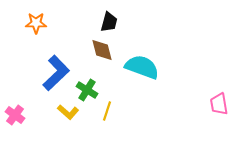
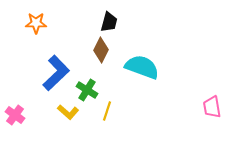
brown diamond: moved 1 px left; rotated 40 degrees clockwise
pink trapezoid: moved 7 px left, 3 px down
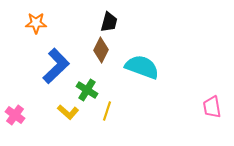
blue L-shape: moved 7 px up
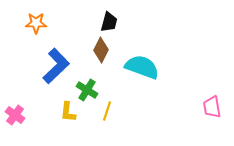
yellow L-shape: rotated 55 degrees clockwise
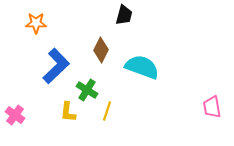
black trapezoid: moved 15 px right, 7 px up
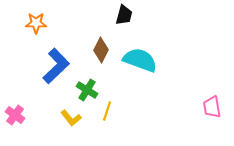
cyan semicircle: moved 2 px left, 7 px up
yellow L-shape: moved 3 px right, 6 px down; rotated 45 degrees counterclockwise
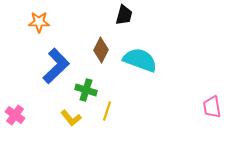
orange star: moved 3 px right, 1 px up
green cross: moved 1 px left; rotated 15 degrees counterclockwise
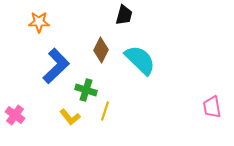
cyan semicircle: rotated 24 degrees clockwise
yellow line: moved 2 px left
yellow L-shape: moved 1 px left, 1 px up
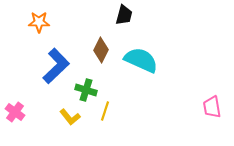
cyan semicircle: moved 1 px right; rotated 20 degrees counterclockwise
pink cross: moved 3 px up
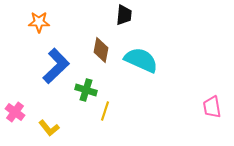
black trapezoid: rotated 10 degrees counterclockwise
brown diamond: rotated 15 degrees counterclockwise
yellow L-shape: moved 21 px left, 11 px down
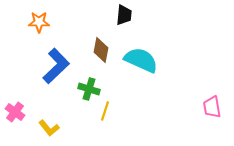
green cross: moved 3 px right, 1 px up
